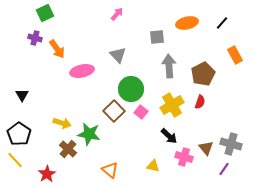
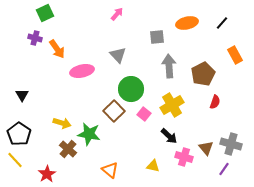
red semicircle: moved 15 px right
pink square: moved 3 px right, 2 px down
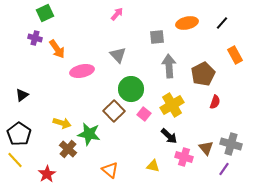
black triangle: rotated 24 degrees clockwise
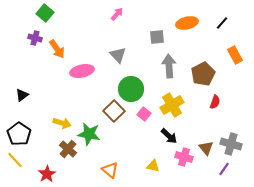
green square: rotated 24 degrees counterclockwise
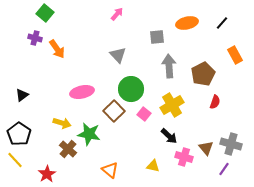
pink ellipse: moved 21 px down
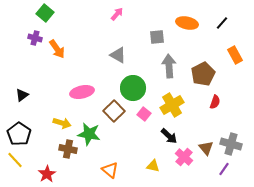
orange ellipse: rotated 25 degrees clockwise
gray triangle: rotated 18 degrees counterclockwise
green circle: moved 2 px right, 1 px up
brown cross: rotated 30 degrees counterclockwise
pink cross: rotated 24 degrees clockwise
